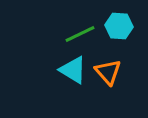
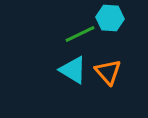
cyan hexagon: moved 9 px left, 8 px up
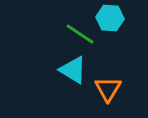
green line: rotated 60 degrees clockwise
orange triangle: moved 17 px down; rotated 12 degrees clockwise
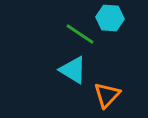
orange triangle: moved 1 px left, 6 px down; rotated 12 degrees clockwise
